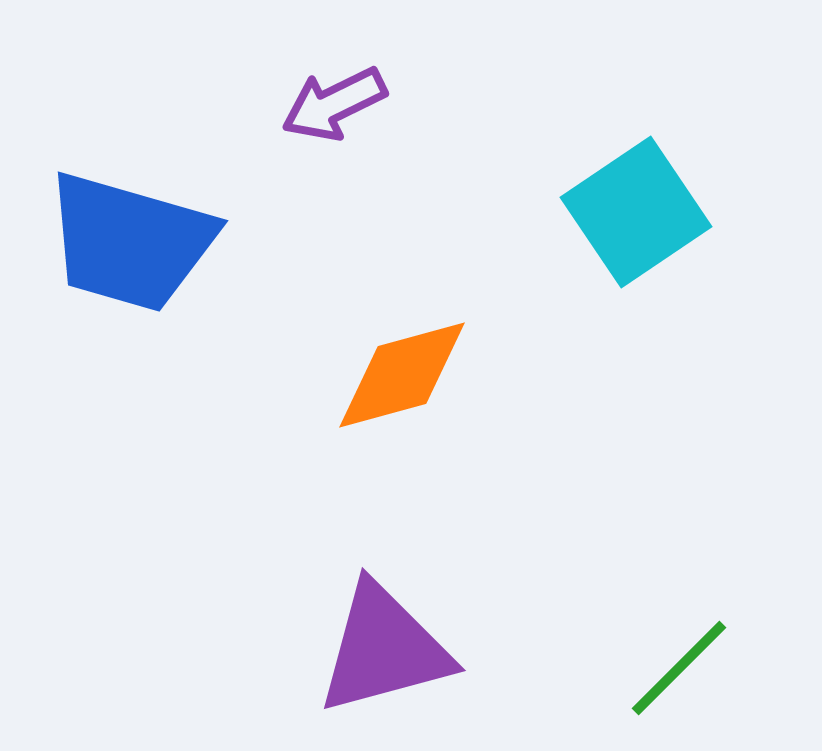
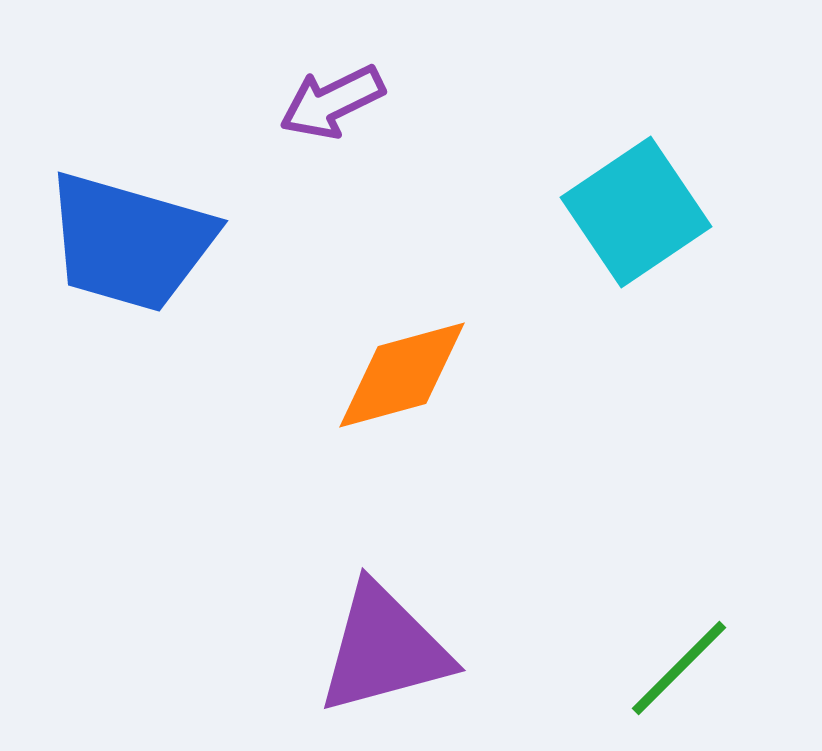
purple arrow: moved 2 px left, 2 px up
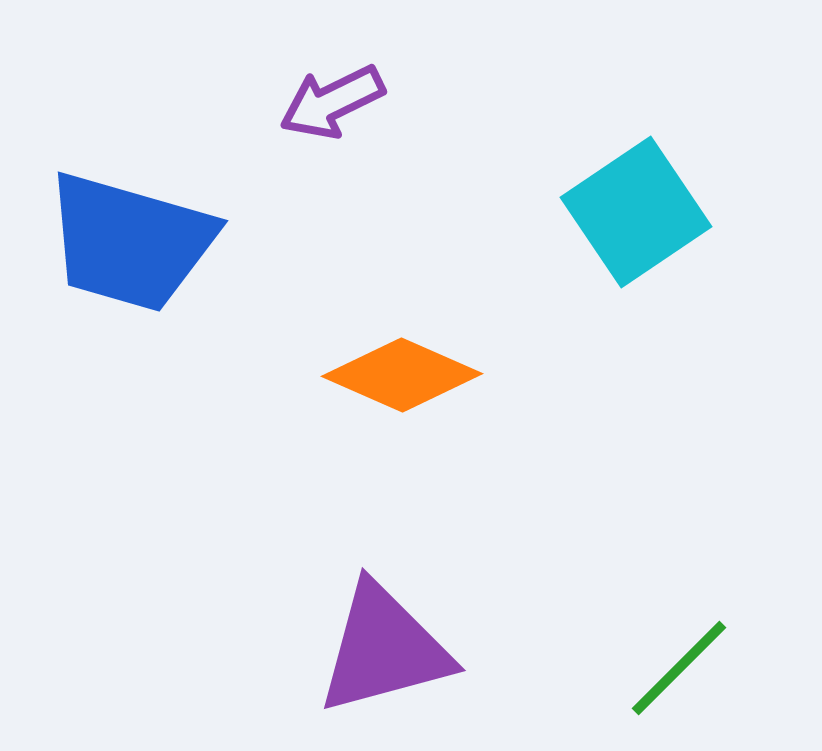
orange diamond: rotated 39 degrees clockwise
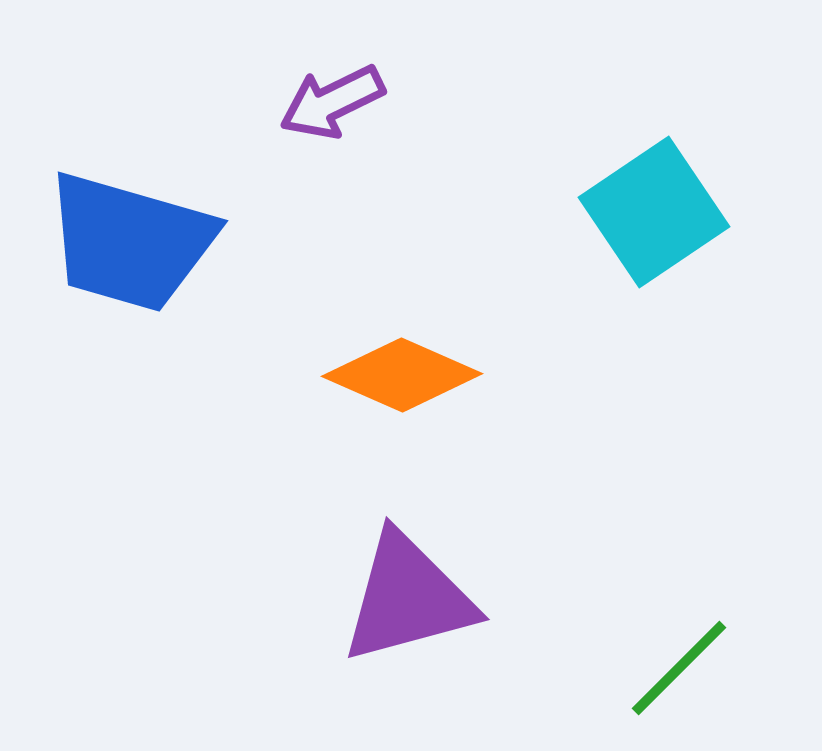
cyan square: moved 18 px right
purple triangle: moved 24 px right, 51 px up
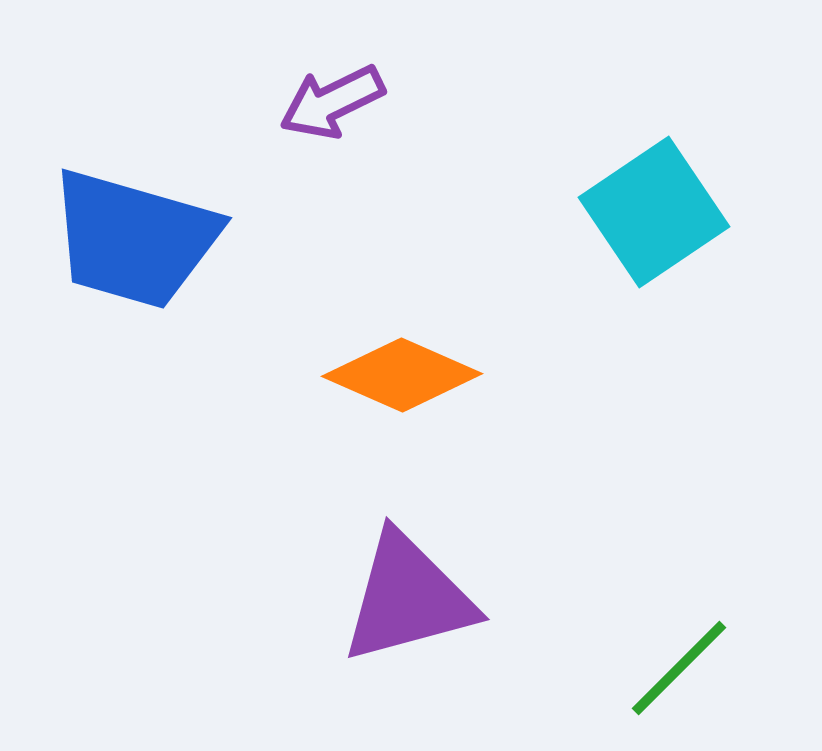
blue trapezoid: moved 4 px right, 3 px up
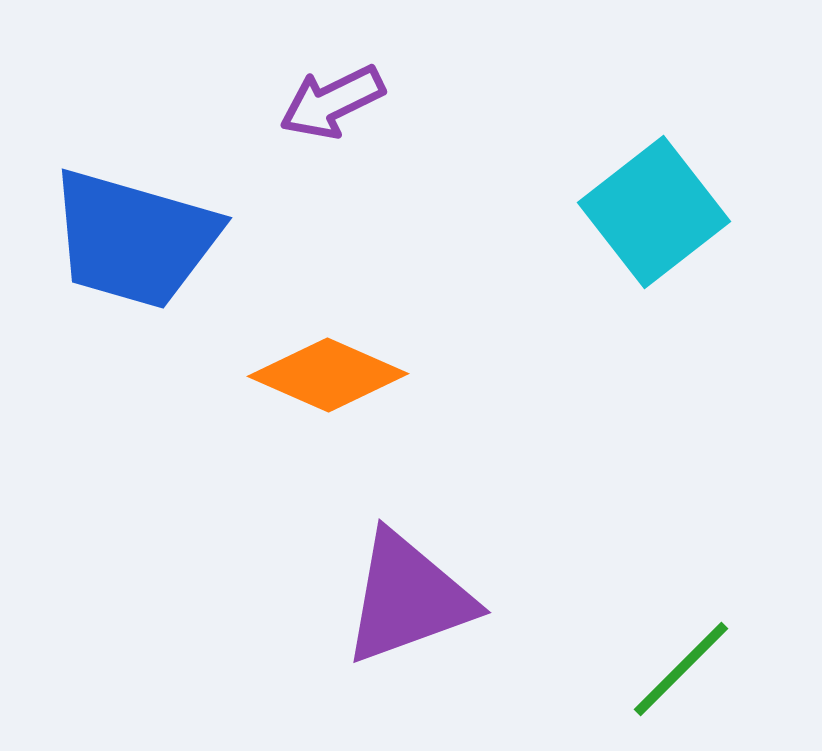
cyan square: rotated 4 degrees counterclockwise
orange diamond: moved 74 px left
purple triangle: rotated 5 degrees counterclockwise
green line: moved 2 px right, 1 px down
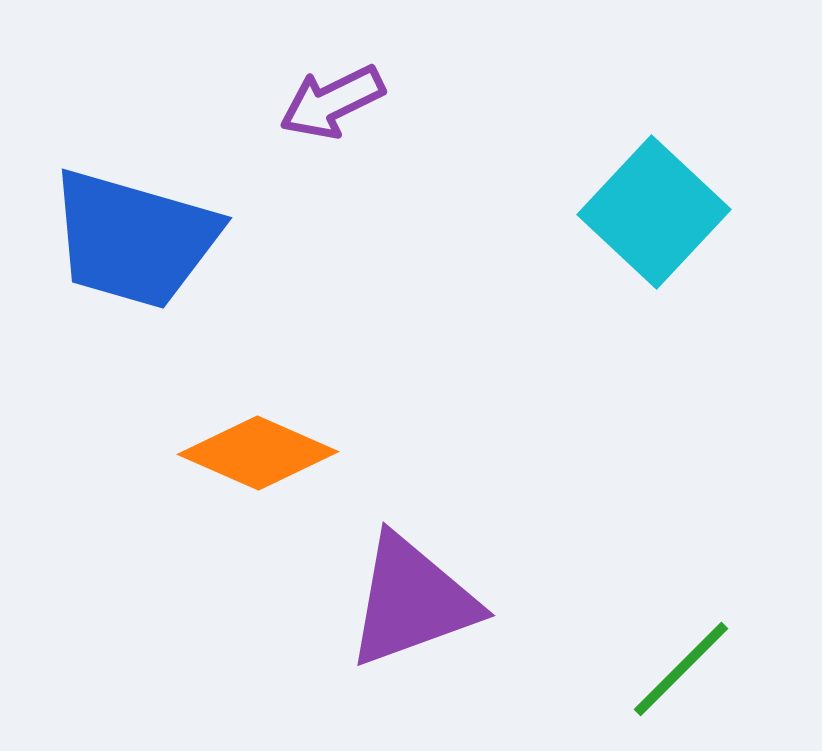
cyan square: rotated 9 degrees counterclockwise
orange diamond: moved 70 px left, 78 px down
purple triangle: moved 4 px right, 3 px down
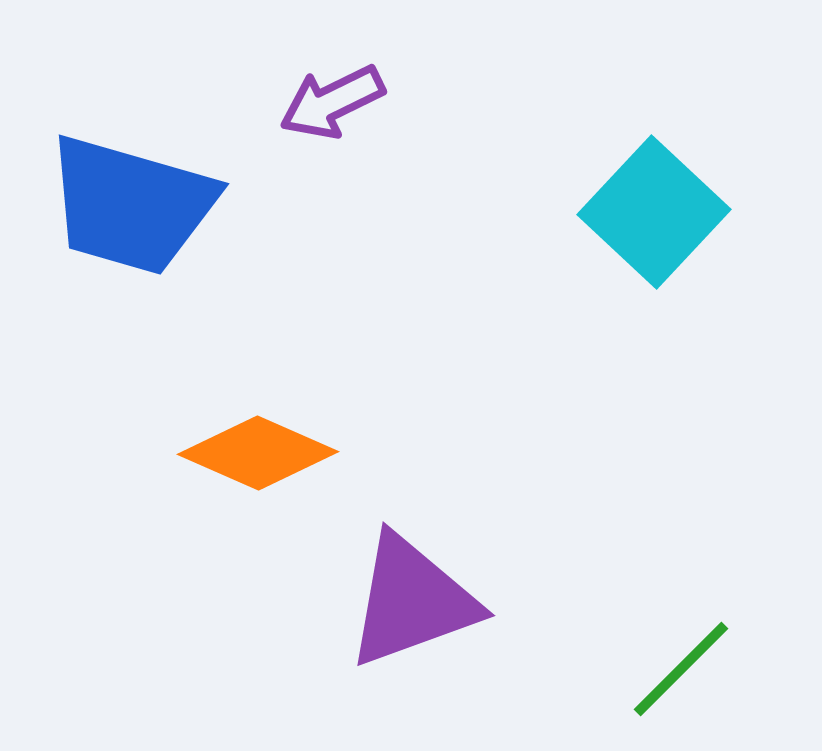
blue trapezoid: moved 3 px left, 34 px up
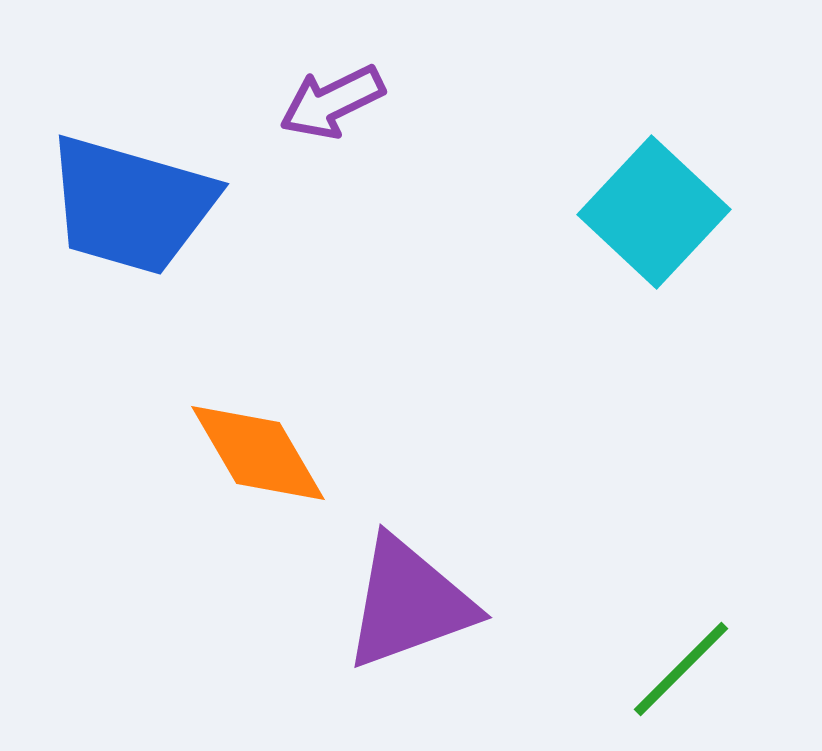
orange diamond: rotated 36 degrees clockwise
purple triangle: moved 3 px left, 2 px down
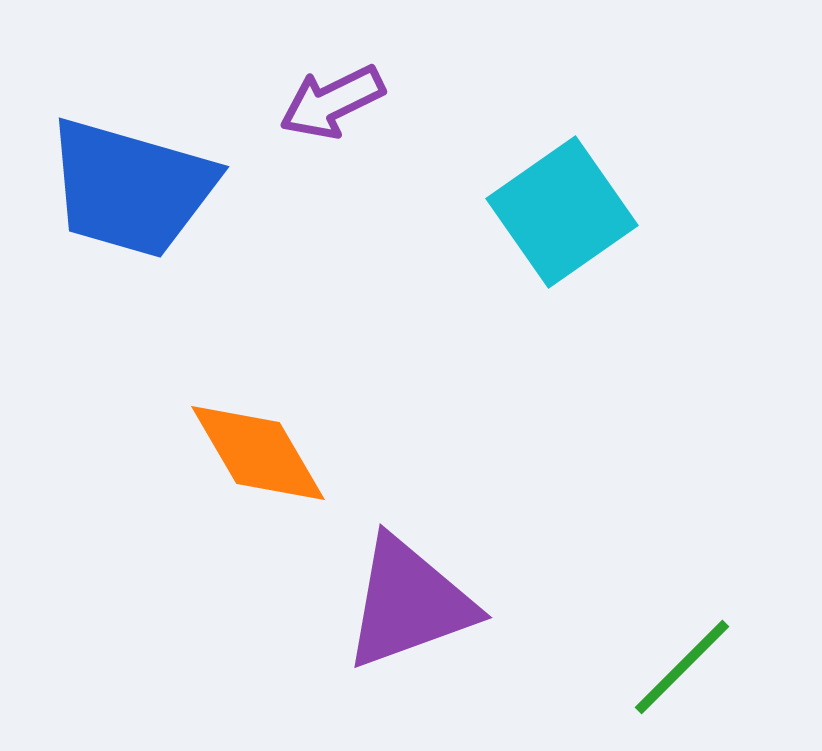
blue trapezoid: moved 17 px up
cyan square: moved 92 px left; rotated 12 degrees clockwise
green line: moved 1 px right, 2 px up
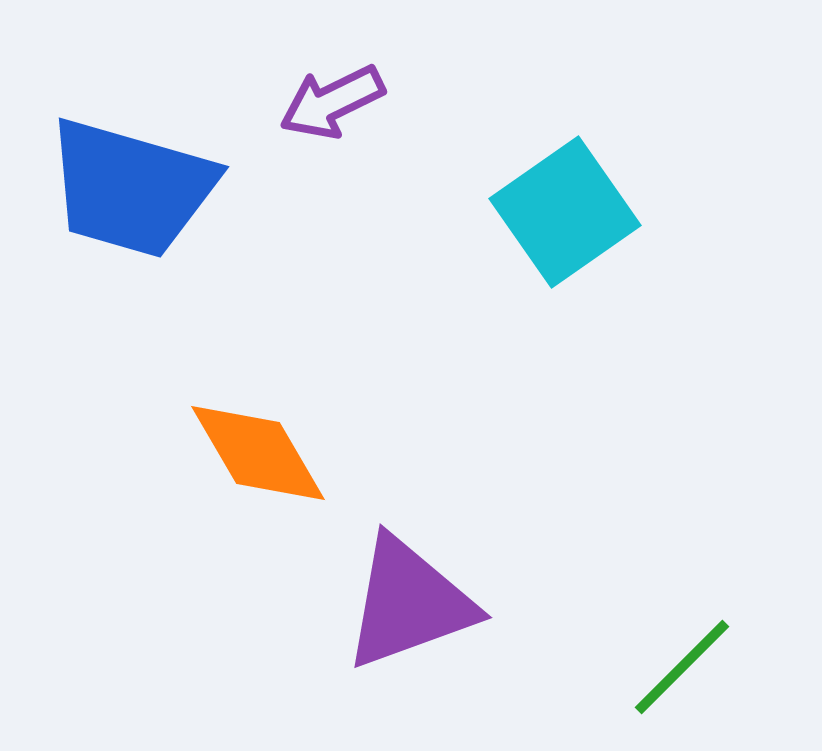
cyan square: moved 3 px right
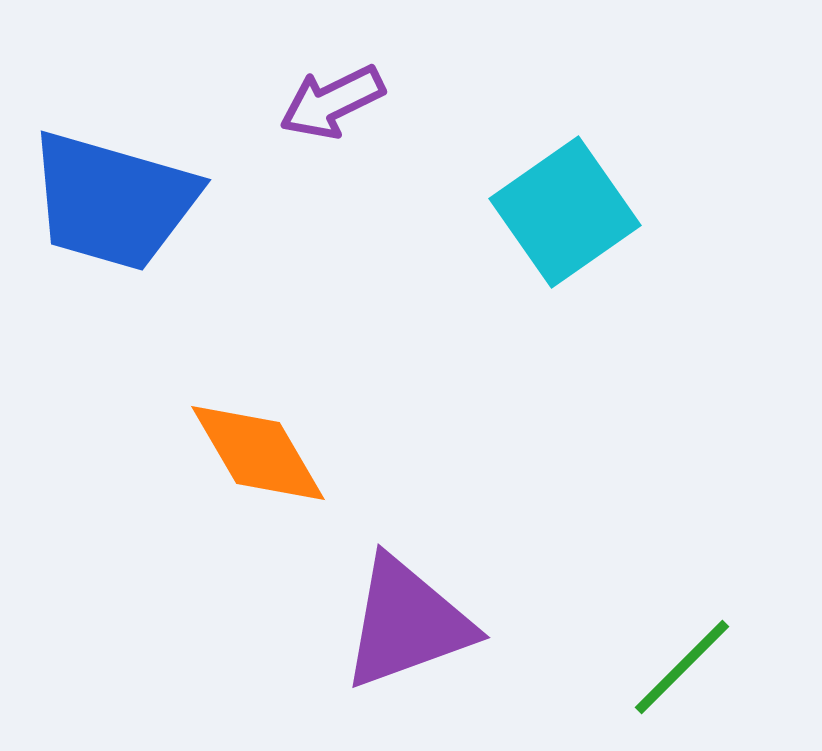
blue trapezoid: moved 18 px left, 13 px down
purple triangle: moved 2 px left, 20 px down
